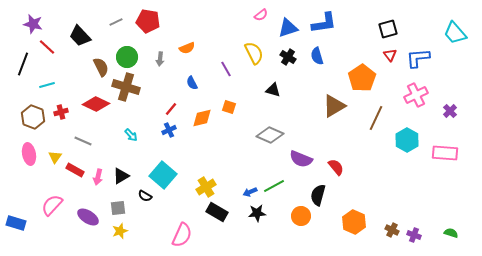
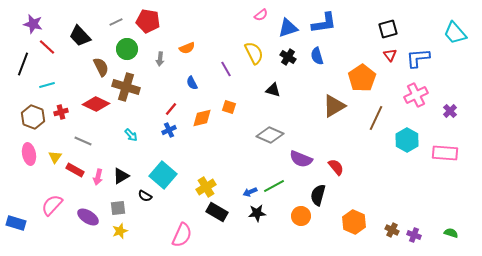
green circle at (127, 57): moved 8 px up
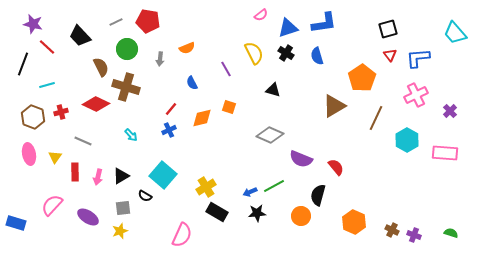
black cross at (288, 57): moved 2 px left, 4 px up
red rectangle at (75, 170): moved 2 px down; rotated 60 degrees clockwise
gray square at (118, 208): moved 5 px right
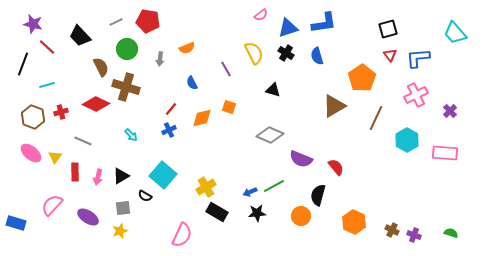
pink ellipse at (29, 154): moved 2 px right, 1 px up; rotated 40 degrees counterclockwise
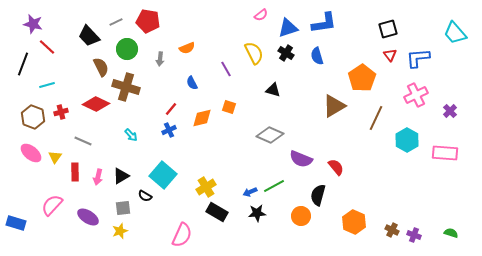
black trapezoid at (80, 36): moved 9 px right
